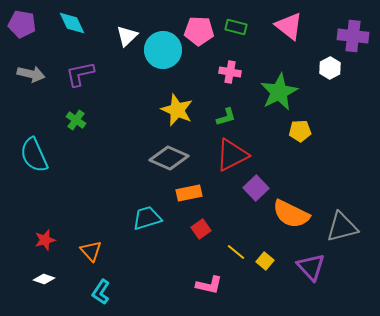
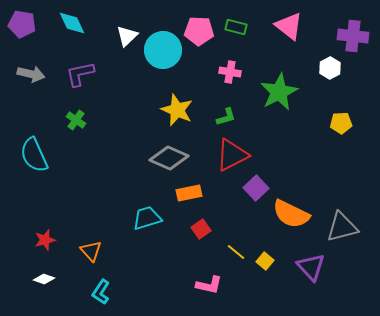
yellow pentagon: moved 41 px right, 8 px up
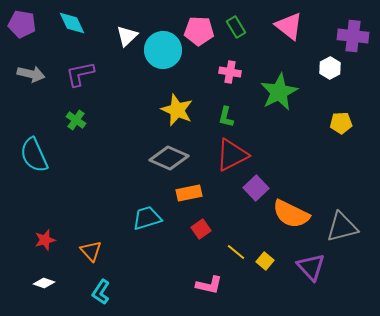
green rectangle: rotated 45 degrees clockwise
green L-shape: rotated 120 degrees clockwise
white diamond: moved 4 px down
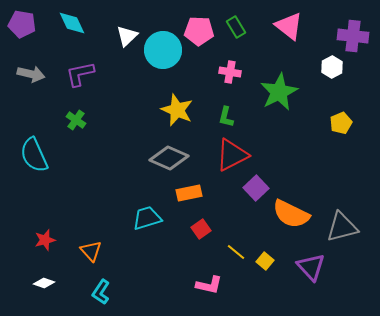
white hexagon: moved 2 px right, 1 px up
yellow pentagon: rotated 20 degrees counterclockwise
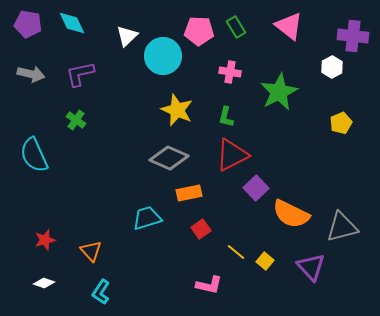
purple pentagon: moved 6 px right
cyan circle: moved 6 px down
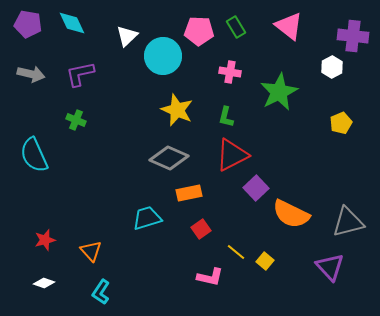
green cross: rotated 12 degrees counterclockwise
gray triangle: moved 6 px right, 5 px up
purple triangle: moved 19 px right
pink L-shape: moved 1 px right, 8 px up
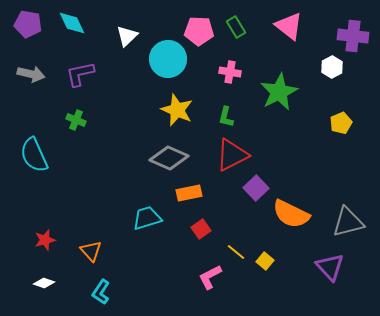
cyan circle: moved 5 px right, 3 px down
pink L-shape: rotated 140 degrees clockwise
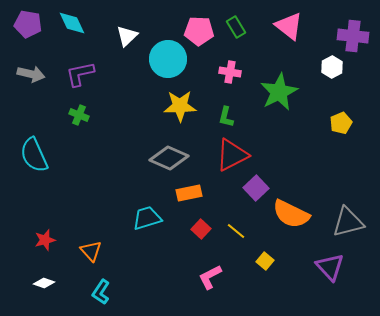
yellow star: moved 3 px right, 4 px up; rotated 24 degrees counterclockwise
green cross: moved 3 px right, 5 px up
red square: rotated 12 degrees counterclockwise
yellow line: moved 21 px up
